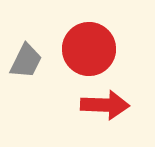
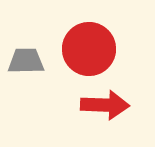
gray trapezoid: rotated 117 degrees counterclockwise
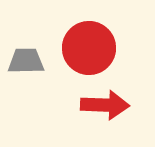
red circle: moved 1 px up
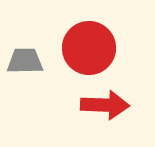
gray trapezoid: moved 1 px left
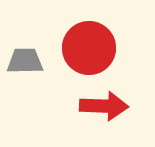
red arrow: moved 1 px left, 1 px down
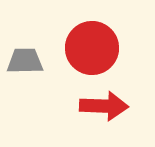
red circle: moved 3 px right
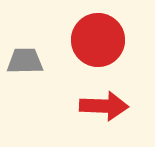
red circle: moved 6 px right, 8 px up
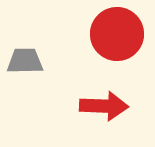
red circle: moved 19 px right, 6 px up
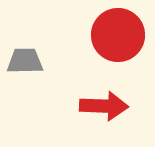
red circle: moved 1 px right, 1 px down
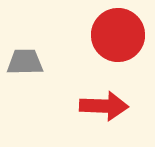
gray trapezoid: moved 1 px down
